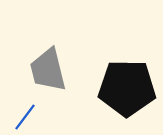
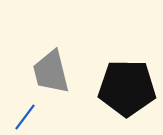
gray trapezoid: moved 3 px right, 2 px down
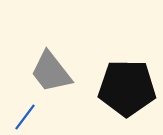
gray trapezoid: rotated 24 degrees counterclockwise
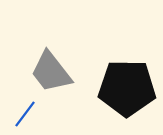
blue line: moved 3 px up
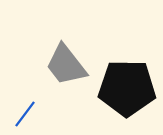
gray trapezoid: moved 15 px right, 7 px up
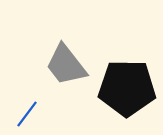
blue line: moved 2 px right
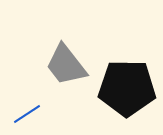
blue line: rotated 20 degrees clockwise
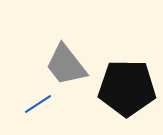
blue line: moved 11 px right, 10 px up
